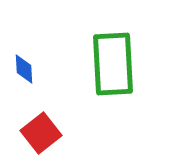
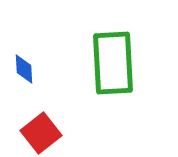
green rectangle: moved 1 px up
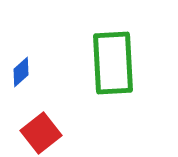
blue diamond: moved 3 px left, 3 px down; rotated 52 degrees clockwise
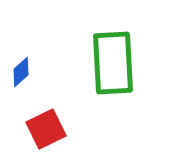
red square: moved 5 px right, 4 px up; rotated 12 degrees clockwise
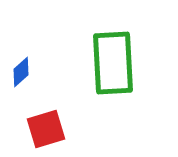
red square: rotated 9 degrees clockwise
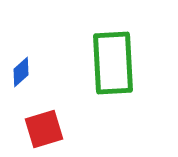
red square: moved 2 px left
